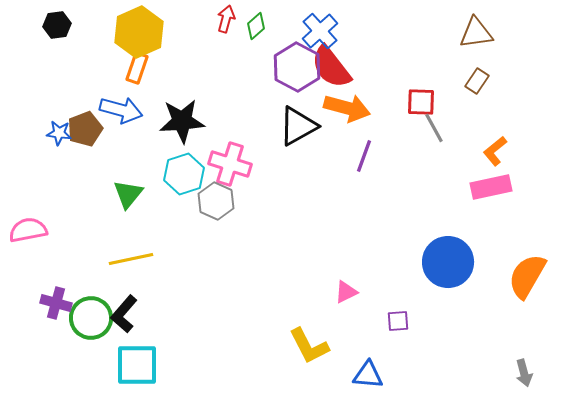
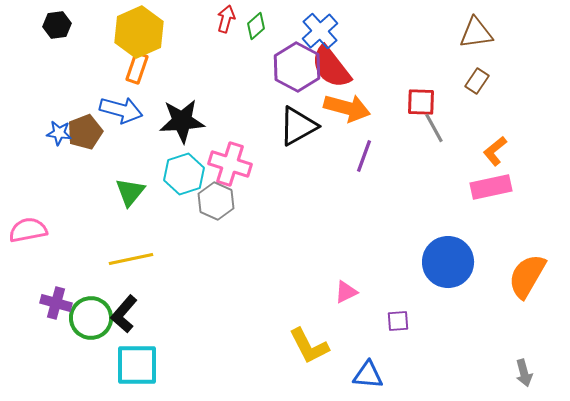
brown pentagon: moved 3 px down
green triangle: moved 2 px right, 2 px up
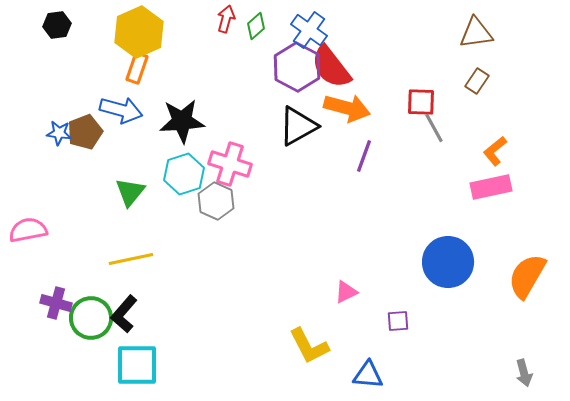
blue cross: moved 11 px left, 1 px up; rotated 12 degrees counterclockwise
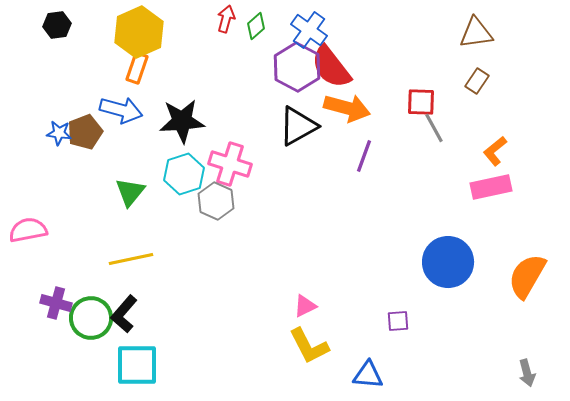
pink triangle: moved 41 px left, 14 px down
gray arrow: moved 3 px right
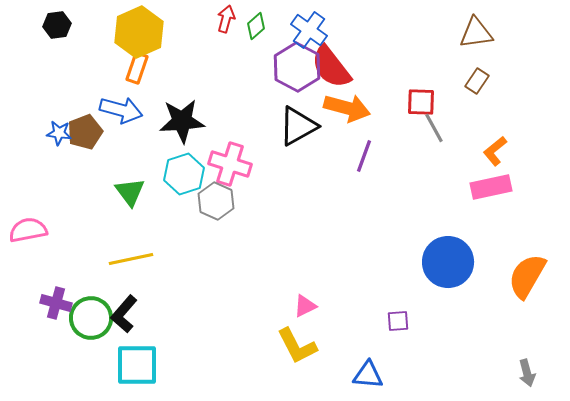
green triangle: rotated 16 degrees counterclockwise
yellow L-shape: moved 12 px left
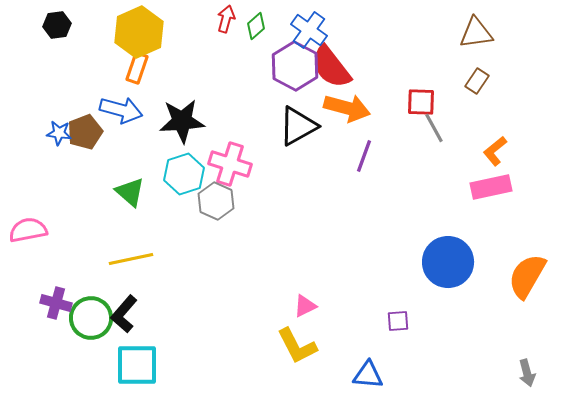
purple hexagon: moved 2 px left, 1 px up
green triangle: rotated 12 degrees counterclockwise
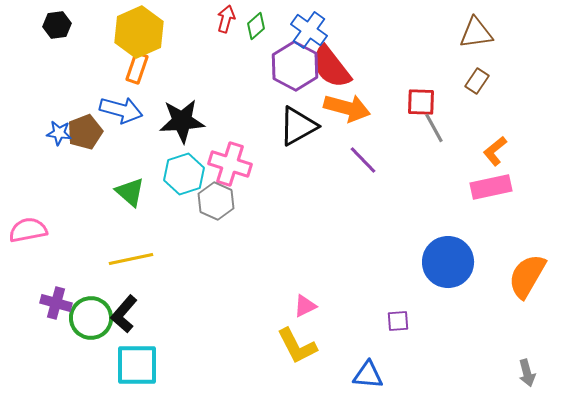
purple line: moved 1 px left, 4 px down; rotated 64 degrees counterclockwise
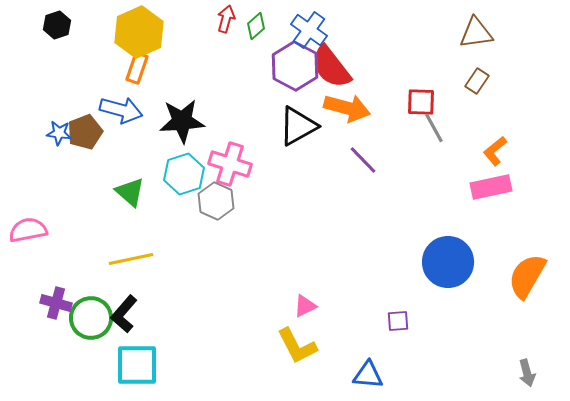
black hexagon: rotated 12 degrees counterclockwise
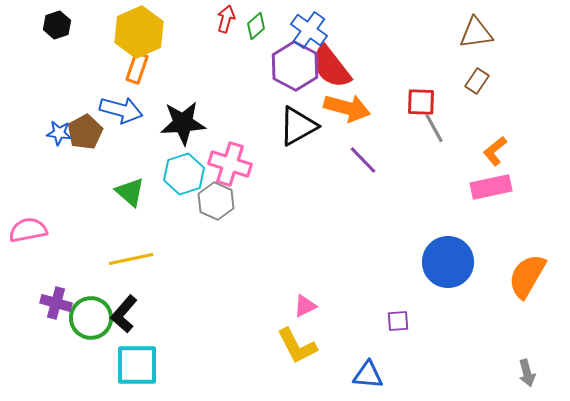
black star: moved 1 px right, 2 px down
brown pentagon: rotated 8 degrees counterclockwise
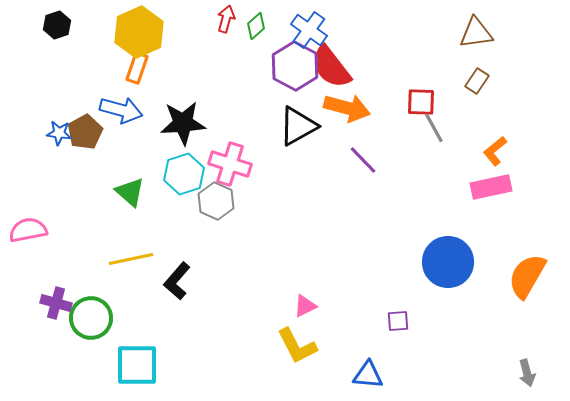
black L-shape: moved 53 px right, 33 px up
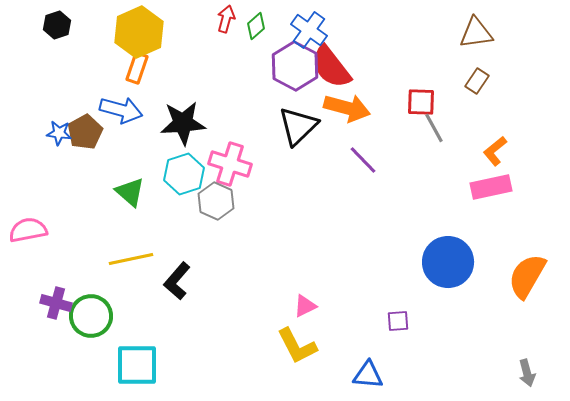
black triangle: rotated 15 degrees counterclockwise
green circle: moved 2 px up
